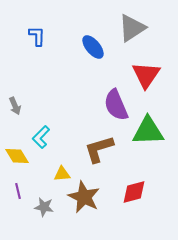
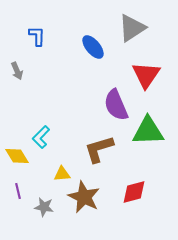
gray arrow: moved 2 px right, 35 px up
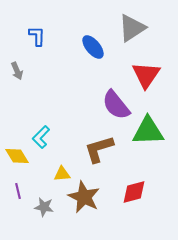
purple semicircle: rotated 16 degrees counterclockwise
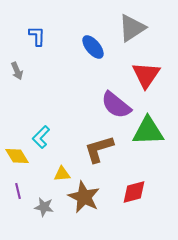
purple semicircle: rotated 12 degrees counterclockwise
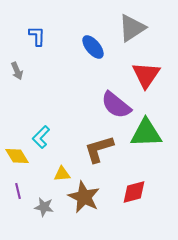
green triangle: moved 2 px left, 2 px down
